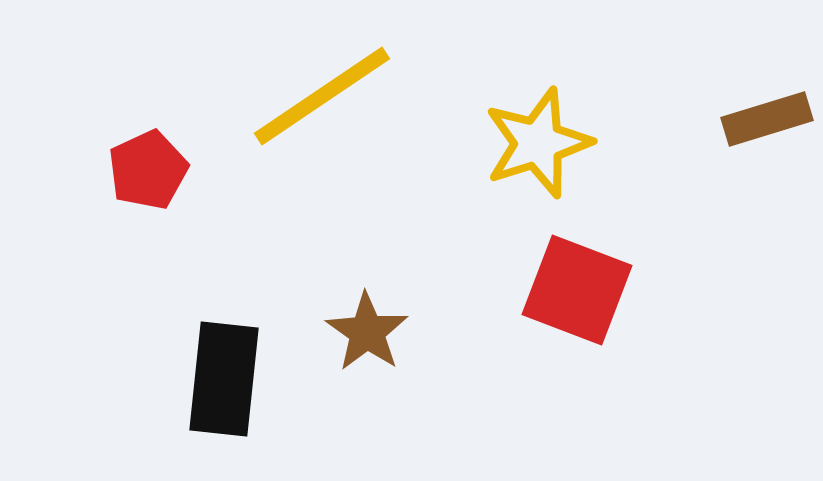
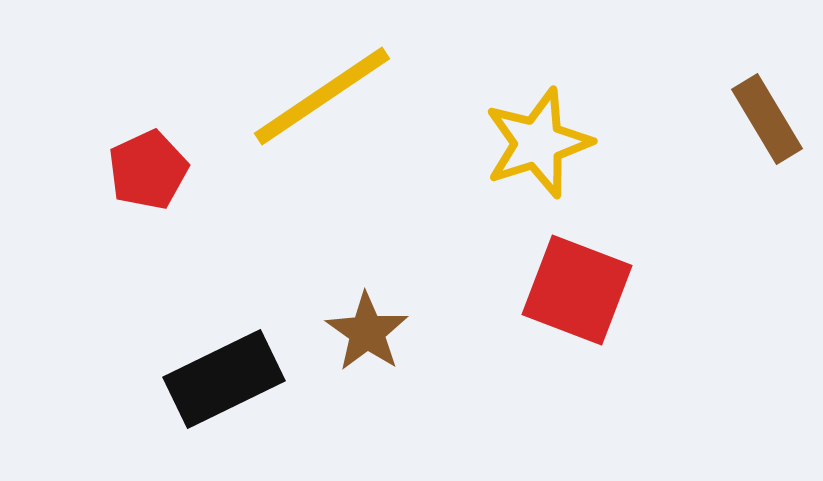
brown rectangle: rotated 76 degrees clockwise
black rectangle: rotated 58 degrees clockwise
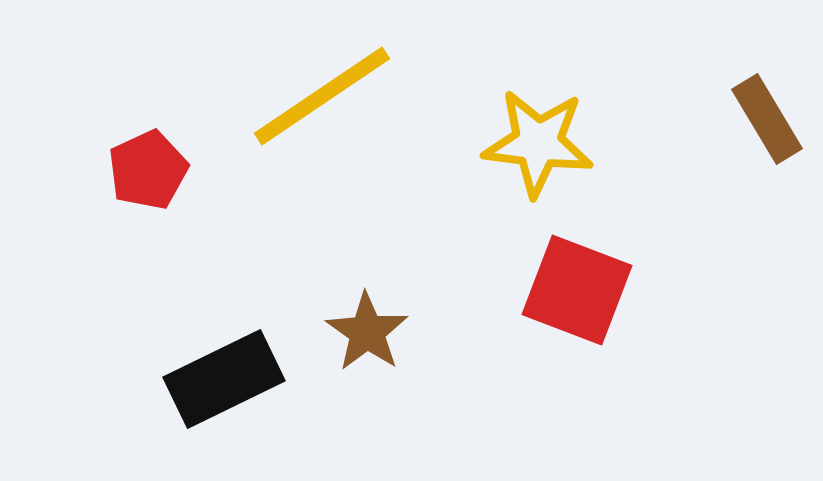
yellow star: rotated 25 degrees clockwise
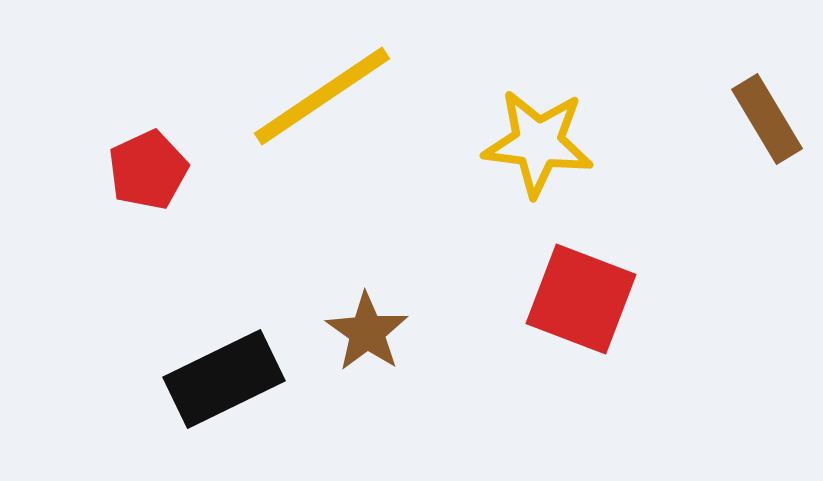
red square: moved 4 px right, 9 px down
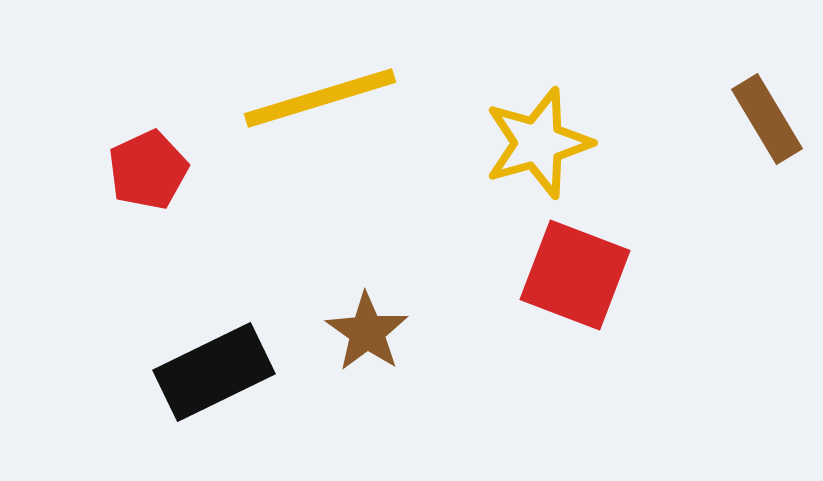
yellow line: moved 2 px left, 2 px down; rotated 17 degrees clockwise
yellow star: rotated 23 degrees counterclockwise
red square: moved 6 px left, 24 px up
black rectangle: moved 10 px left, 7 px up
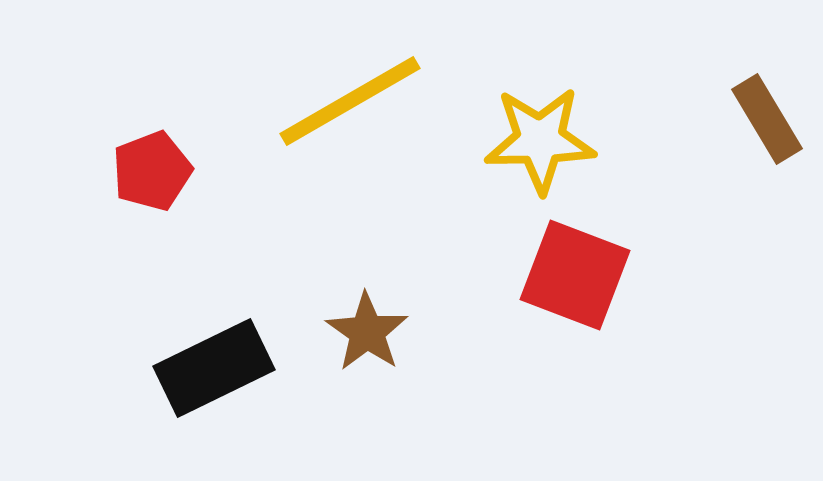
yellow line: moved 30 px right, 3 px down; rotated 13 degrees counterclockwise
yellow star: moved 2 px right, 3 px up; rotated 15 degrees clockwise
red pentagon: moved 4 px right, 1 px down; rotated 4 degrees clockwise
black rectangle: moved 4 px up
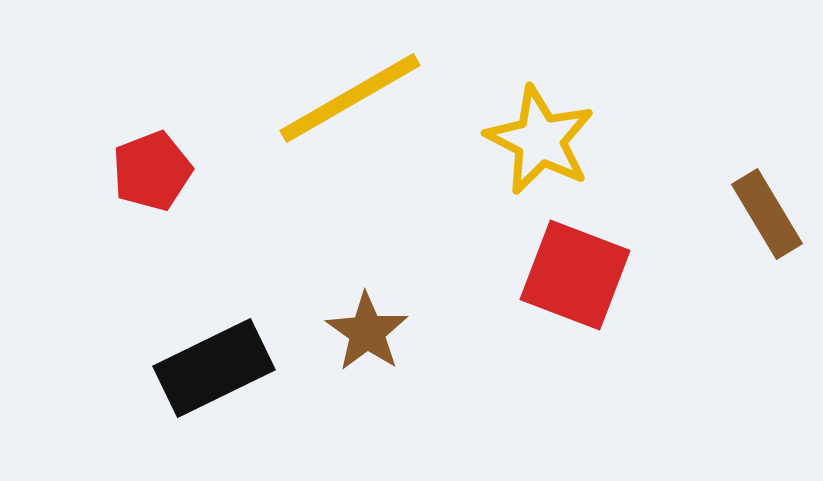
yellow line: moved 3 px up
brown rectangle: moved 95 px down
yellow star: rotated 28 degrees clockwise
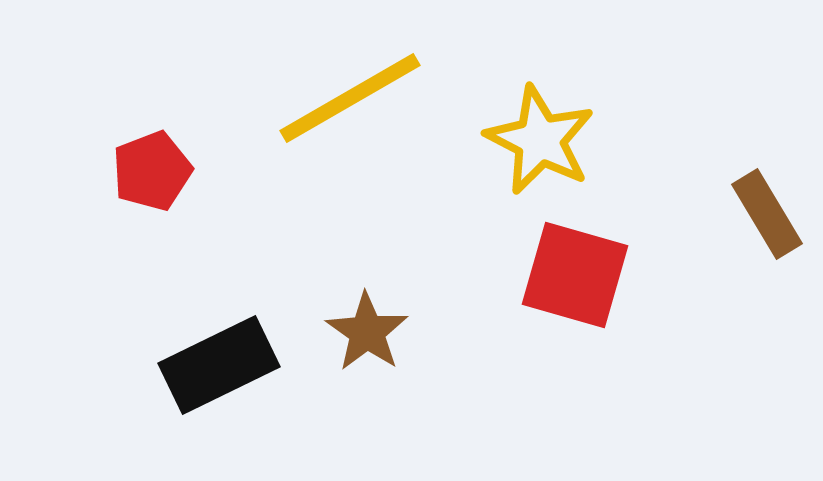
red square: rotated 5 degrees counterclockwise
black rectangle: moved 5 px right, 3 px up
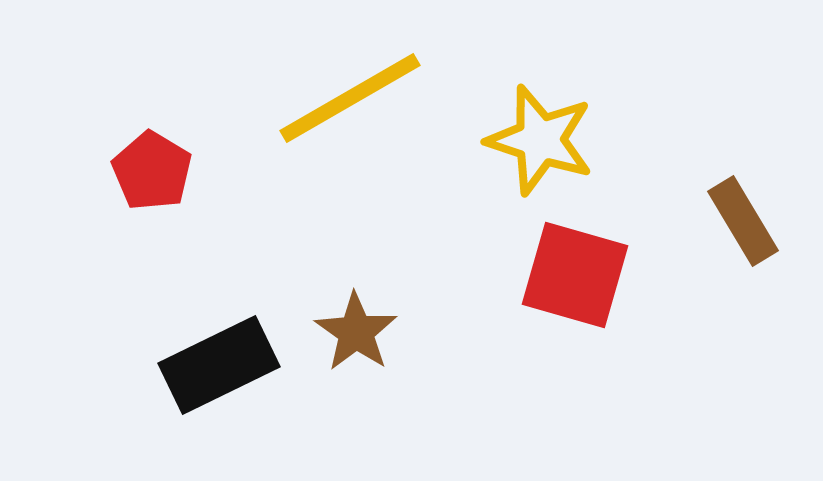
yellow star: rotated 9 degrees counterclockwise
red pentagon: rotated 20 degrees counterclockwise
brown rectangle: moved 24 px left, 7 px down
brown star: moved 11 px left
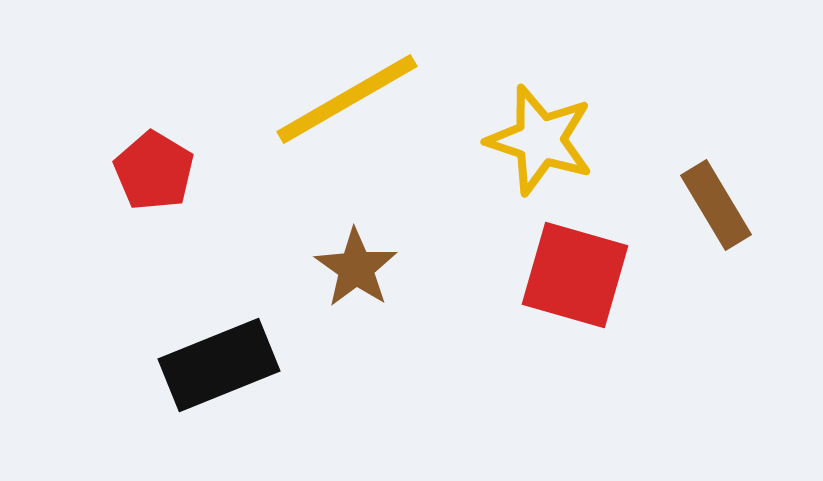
yellow line: moved 3 px left, 1 px down
red pentagon: moved 2 px right
brown rectangle: moved 27 px left, 16 px up
brown star: moved 64 px up
black rectangle: rotated 4 degrees clockwise
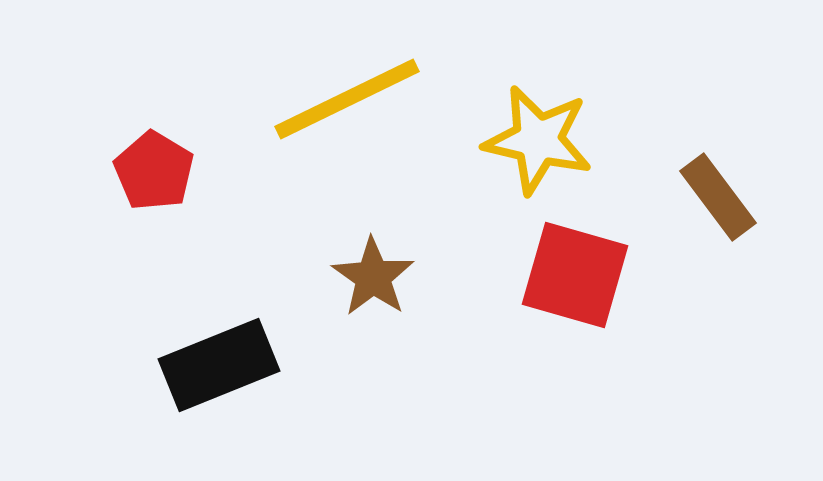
yellow line: rotated 4 degrees clockwise
yellow star: moved 2 px left; rotated 5 degrees counterclockwise
brown rectangle: moved 2 px right, 8 px up; rotated 6 degrees counterclockwise
brown star: moved 17 px right, 9 px down
